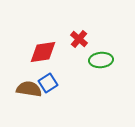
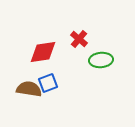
blue square: rotated 12 degrees clockwise
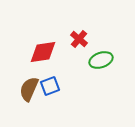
green ellipse: rotated 15 degrees counterclockwise
blue square: moved 2 px right, 3 px down
brown semicircle: rotated 75 degrees counterclockwise
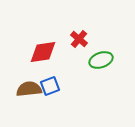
brown semicircle: rotated 60 degrees clockwise
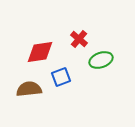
red diamond: moved 3 px left
blue square: moved 11 px right, 9 px up
